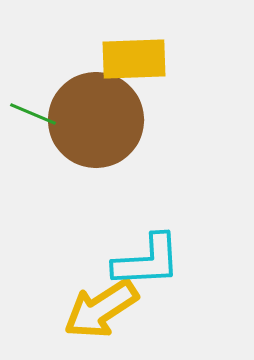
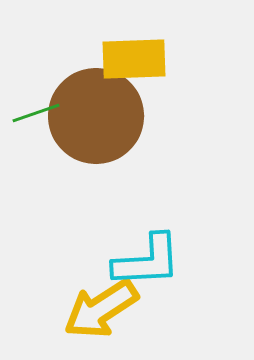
green line: moved 3 px right, 1 px up; rotated 42 degrees counterclockwise
brown circle: moved 4 px up
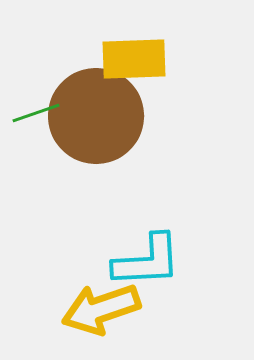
yellow arrow: rotated 14 degrees clockwise
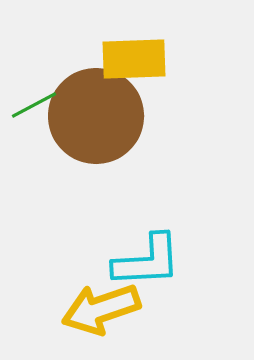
green line: moved 2 px left, 8 px up; rotated 9 degrees counterclockwise
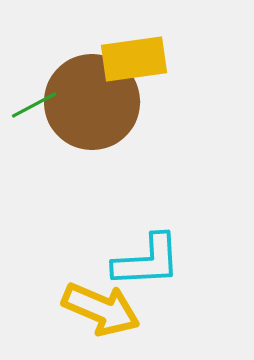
yellow rectangle: rotated 6 degrees counterclockwise
brown circle: moved 4 px left, 14 px up
yellow arrow: rotated 138 degrees counterclockwise
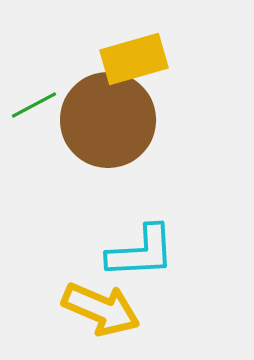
yellow rectangle: rotated 8 degrees counterclockwise
brown circle: moved 16 px right, 18 px down
cyan L-shape: moved 6 px left, 9 px up
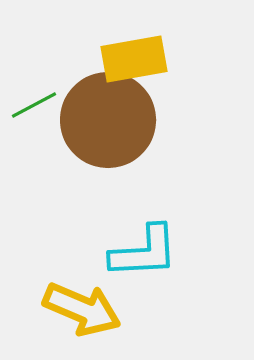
yellow rectangle: rotated 6 degrees clockwise
cyan L-shape: moved 3 px right
yellow arrow: moved 19 px left
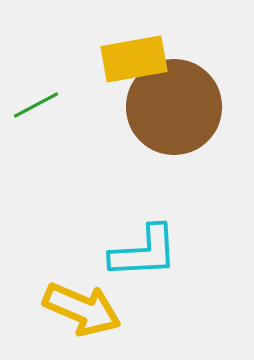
green line: moved 2 px right
brown circle: moved 66 px right, 13 px up
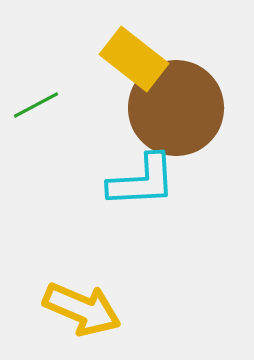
yellow rectangle: rotated 48 degrees clockwise
brown circle: moved 2 px right, 1 px down
cyan L-shape: moved 2 px left, 71 px up
